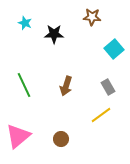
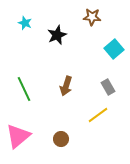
black star: moved 3 px right, 1 px down; rotated 24 degrees counterclockwise
green line: moved 4 px down
yellow line: moved 3 px left
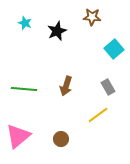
black star: moved 4 px up
green line: rotated 60 degrees counterclockwise
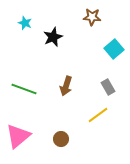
black star: moved 4 px left, 6 px down
green line: rotated 15 degrees clockwise
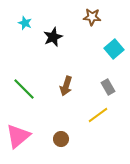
green line: rotated 25 degrees clockwise
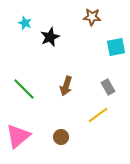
black star: moved 3 px left
cyan square: moved 2 px right, 2 px up; rotated 30 degrees clockwise
brown circle: moved 2 px up
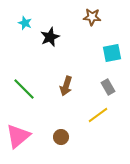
cyan square: moved 4 px left, 6 px down
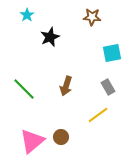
cyan star: moved 2 px right, 8 px up; rotated 16 degrees clockwise
pink triangle: moved 14 px right, 5 px down
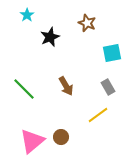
brown star: moved 5 px left, 6 px down; rotated 18 degrees clockwise
brown arrow: rotated 48 degrees counterclockwise
